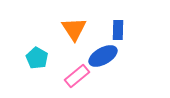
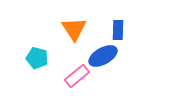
cyan pentagon: rotated 15 degrees counterclockwise
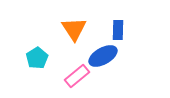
cyan pentagon: rotated 25 degrees clockwise
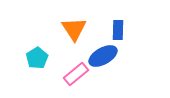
pink rectangle: moved 1 px left, 2 px up
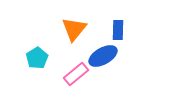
orange triangle: rotated 12 degrees clockwise
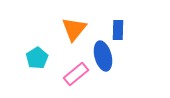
blue ellipse: rotated 76 degrees counterclockwise
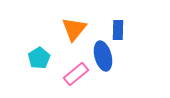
cyan pentagon: moved 2 px right
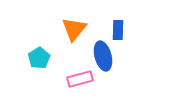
pink rectangle: moved 4 px right, 5 px down; rotated 25 degrees clockwise
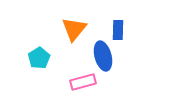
pink rectangle: moved 3 px right, 3 px down
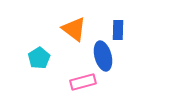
orange triangle: rotated 32 degrees counterclockwise
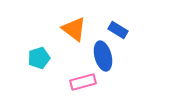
blue rectangle: rotated 60 degrees counterclockwise
cyan pentagon: rotated 15 degrees clockwise
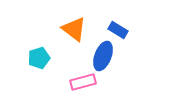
blue ellipse: rotated 36 degrees clockwise
